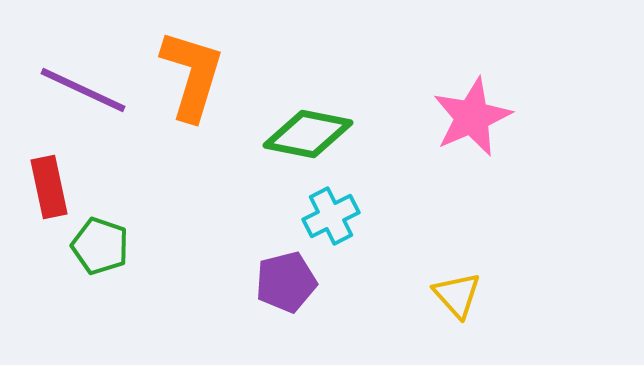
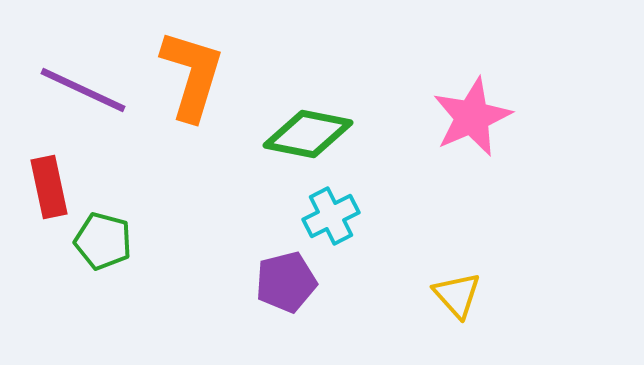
green pentagon: moved 3 px right, 5 px up; rotated 4 degrees counterclockwise
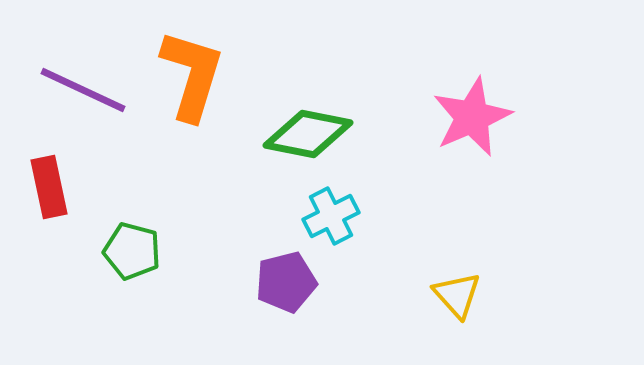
green pentagon: moved 29 px right, 10 px down
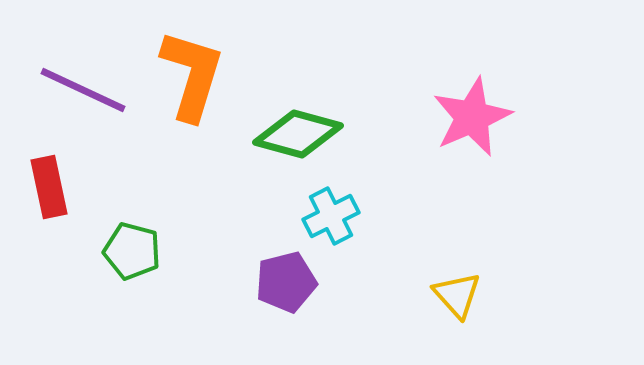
green diamond: moved 10 px left; rotated 4 degrees clockwise
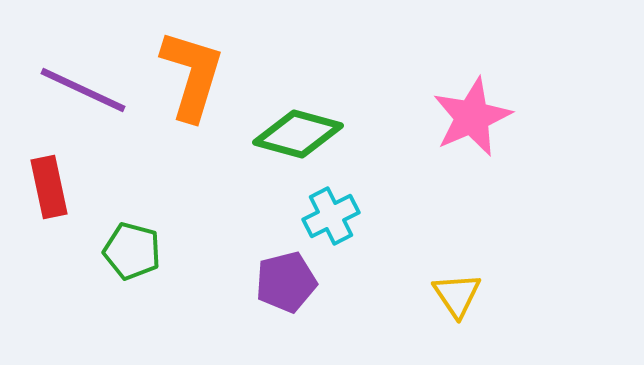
yellow triangle: rotated 8 degrees clockwise
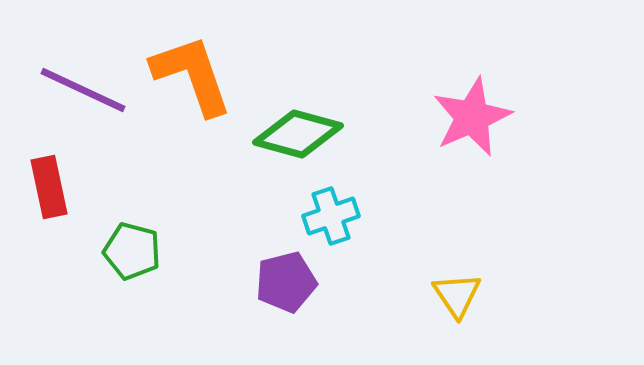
orange L-shape: rotated 36 degrees counterclockwise
cyan cross: rotated 8 degrees clockwise
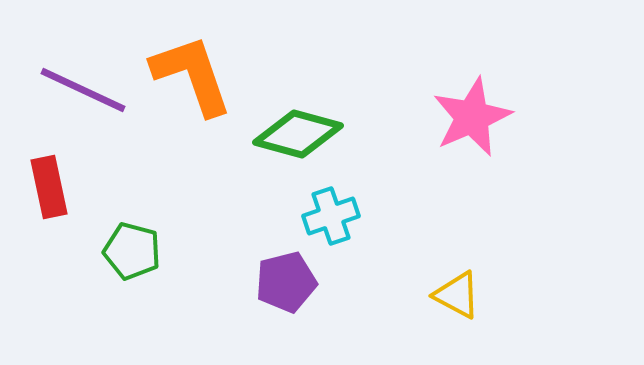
yellow triangle: rotated 28 degrees counterclockwise
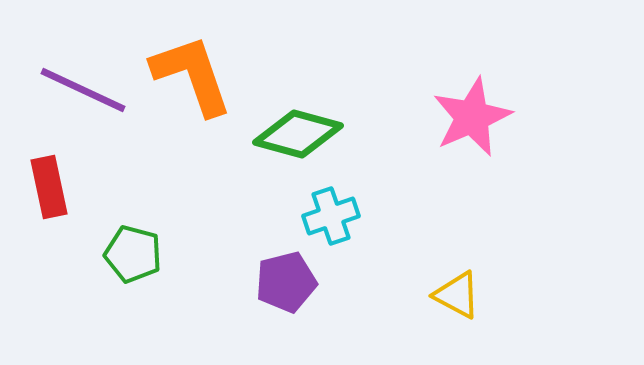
green pentagon: moved 1 px right, 3 px down
